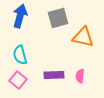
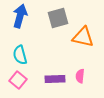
purple rectangle: moved 1 px right, 4 px down
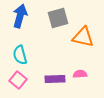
pink semicircle: moved 2 px up; rotated 80 degrees clockwise
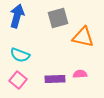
blue arrow: moved 3 px left
cyan semicircle: rotated 54 degrees counterclockwise
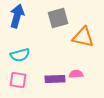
cyan semicircle: rotated 36 degrees counterclockwise
pink semicircle: moved 4 px left
pink square: rotated 30 degrees counterclockwise
